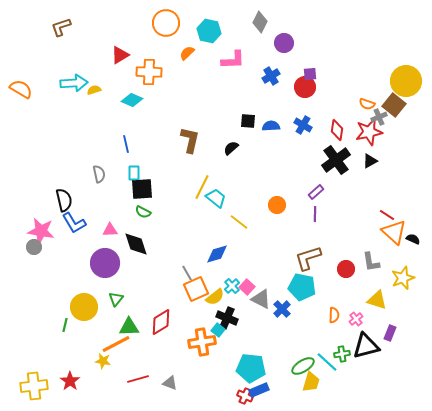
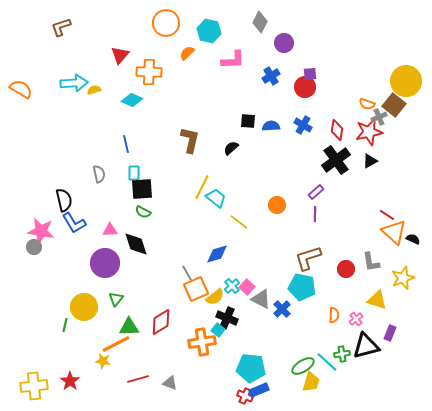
red triangle at (120, 55): rotated 18 degrees counterclockwise
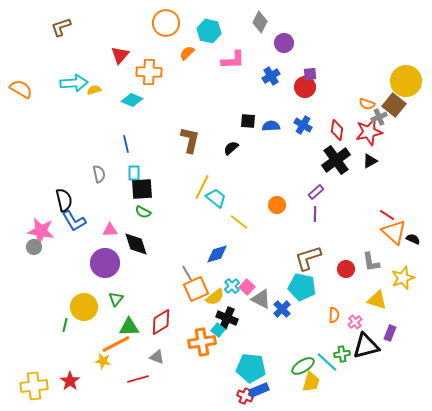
blue L-shape at (74, 223): moved 2 px up
pink cross at (356, 319): moved 1 px left, 3 px down
gray triangle at (170, 383): moved 13 px left, 26 px up
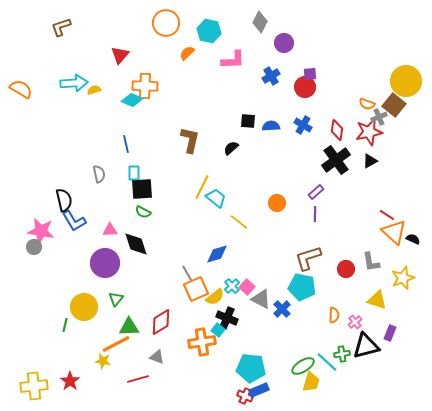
orange cross at (149, 72): moved 4 px left, 14 px down
orange circle at (277, 205): moved 2 px up
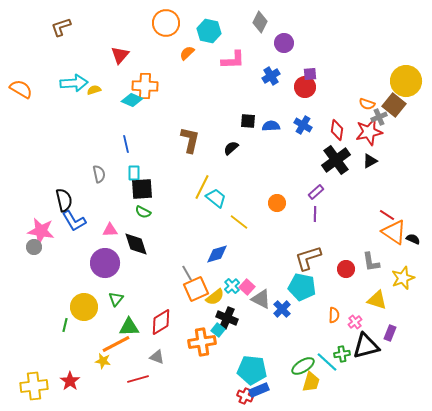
orange triangle at (394, 232): rotated 8 degrees counterclockwise
cyan pentagon at (251, 368): moved 1 px right, 2 px down
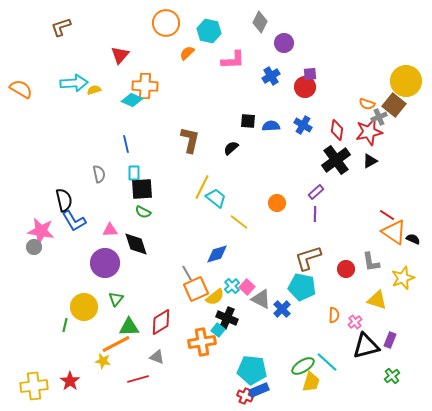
purple rectangle at (390, 333): moved 7 px down
green cross at (342, 354): moved 50 px right, 22 px down; rotated 28 degrees counterclockwise
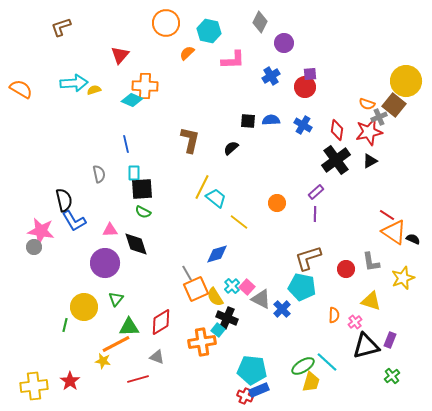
blue semicircle at (271, 126): moved 6 px up
yellow semicircle at (215, 297): rotated 96 degrees clockwise
yellow triangle at (377, 300): moved 6 px left, 1 px down
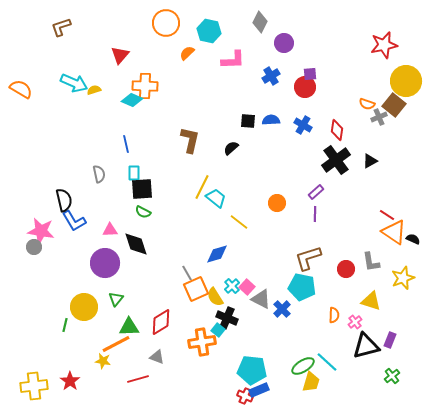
cyan arrow at (74, 83): rotated 28 degrees clockwise
red star at (369, 132): moved 15 px right, 87 px up
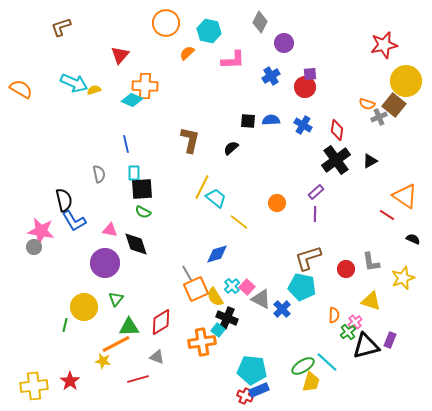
pink triangle at (110, 230): rotated 14 degrees clockwise
orange triangle at (394, 232): moved 11 px right, 36 px up
green cross at (392, 376): moved 44 px left, 44 px up
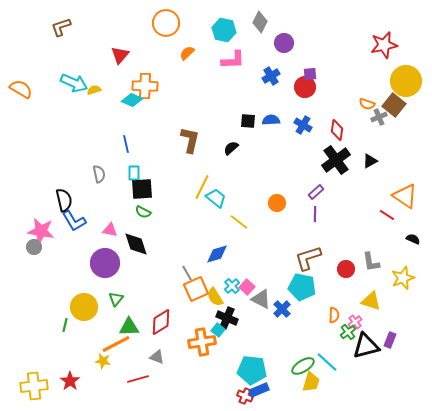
cyan hexagon at (209, 31): moved 15 px right, 1 px up
